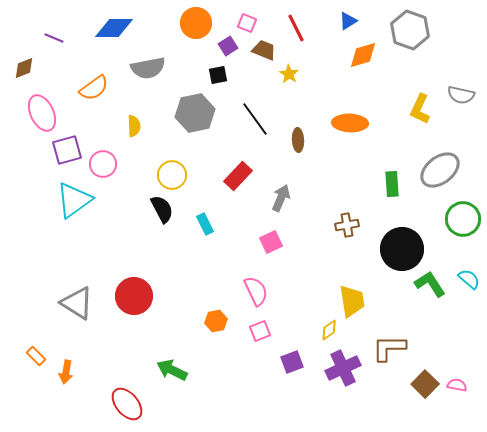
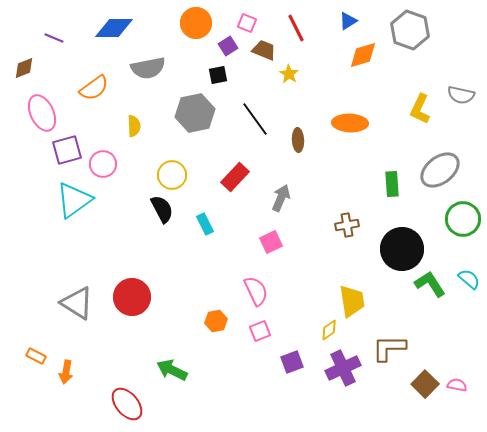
red rectangle at (238, 176): moved 3 px left, 1 px down
red circle at (134, 296): moved 2 px left, 1 px down
orange rectangle at (36, 356): rotated 18 degrees counterclockwise
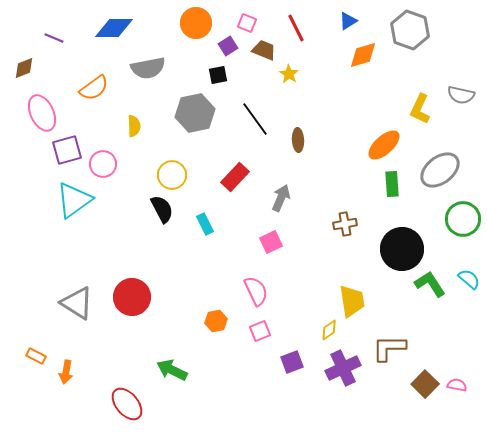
orange ellipse at (350, 123): moved 34 px right, 22 px down; rotated 44 degrees counterclockwise
brown cross at (347, 225): moved 2 px left, 1 px up
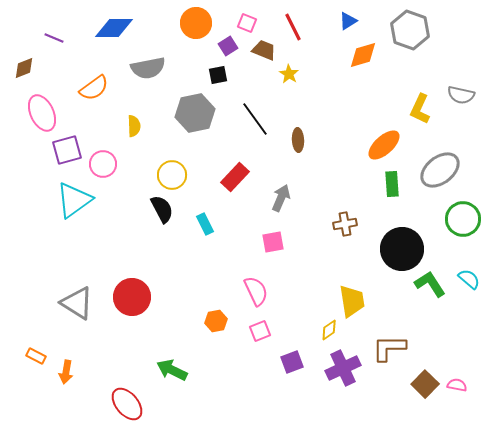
red line at (296, 28): moved 3 px left, 1 px up
pink square at (271, 242): moved 2 px right; rotated 15 degrees clockwise
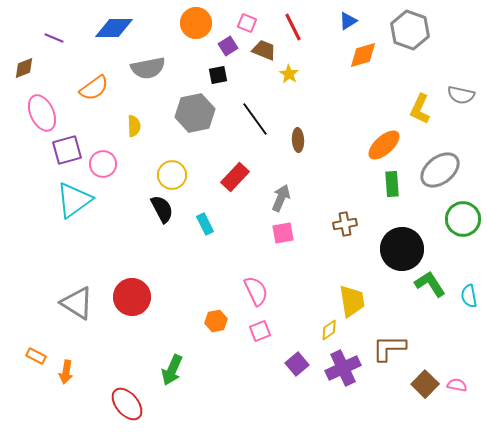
pink square at (273, 242): moved 10 px right, 9 px up
cyan semicircle at (469, 279): moved 17 px down; rotated 140 degrees counterclockwise
purple square at (292, 362): moved 5 px right, 2 px down; rotated 20 degrees counterclockwise
green arrow at (172, 370): rotated 92 degrees counterclockwise
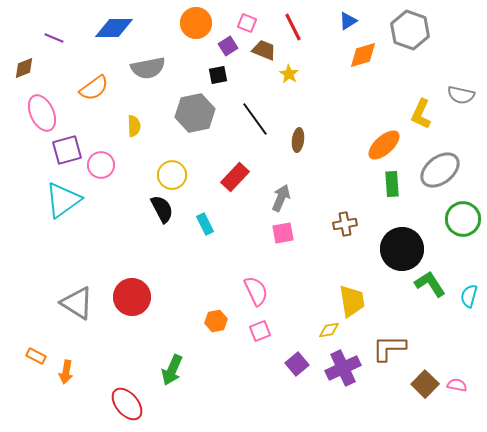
yellow L-shape at (420, 109): moved 1 px right, 5 px down
brown ellipse at (298, 140): rotated 10 degrees clockwise
pink circle at (103, 164): moved 2 px left, 1 px down
cyan triangle at (74, 200): moved 11 px left
cyan semicircle at (469, 296): rotated 25 degrees clockwise
yellow diamond at (329, 330): rotated 25 degrees clockwise
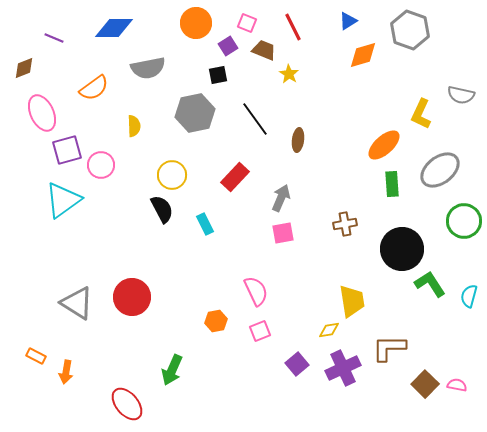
green circle at (463, 219): moved 1 px right, 2 px down
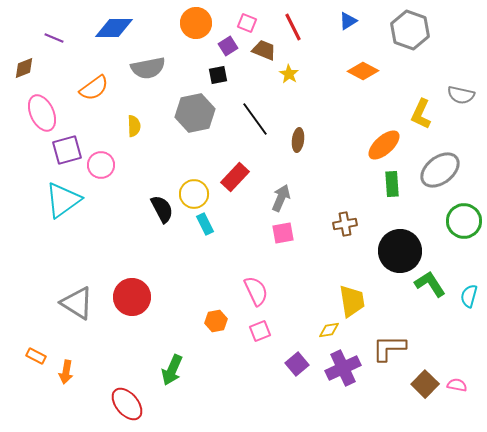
orange diamond at (363, 55): moved 16 px down; rotated 44 degrees clockwise
yellow circle at (172, 175): moved 22 px right, 19 px down
black circle at (402, 249): moved 2 px left, 2 px down
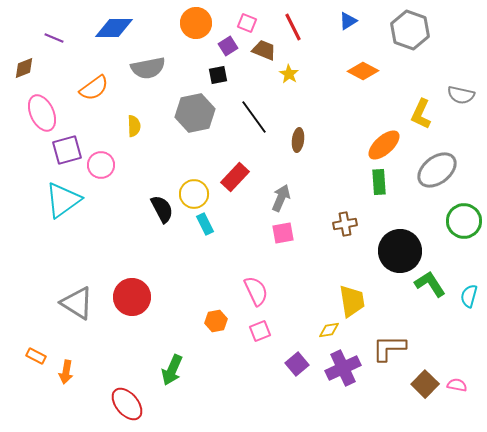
black line at (255, 119): moved 1 px left, 2 px up
gray ellipse at (440, 170): moved 3 px left
green rectangle at (392, 184): moved 13 px left, 2 px up
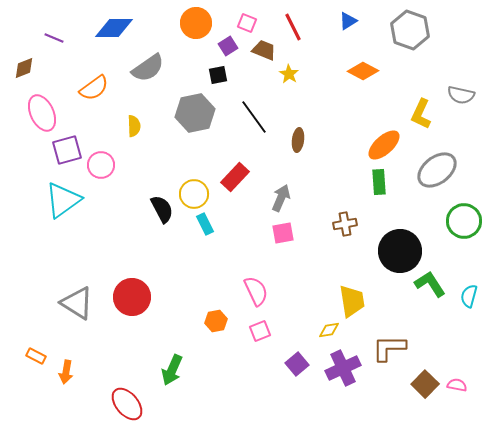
gray semicircle at (148, 68): rotated 24 degrees counterclockwise
